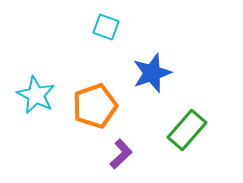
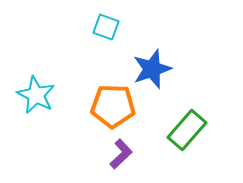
blue star: moved 4 px up
orange pentagon: moved 18 px right; rotated 21 degrees clockwise
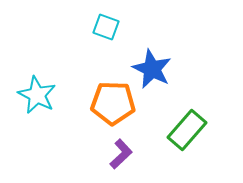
blue star: rotated 27 degrees counterclockwise
cyan star: moved 1 px right
orange pentagon: moved 3 px up
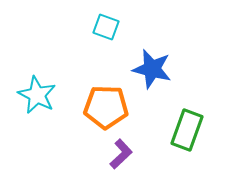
blue star: rotated 12 degrees counterclockwise
orange pentagon: moved 7 px left, 4 px down
green rectangle: rotated 21 degrees counterclockwise
